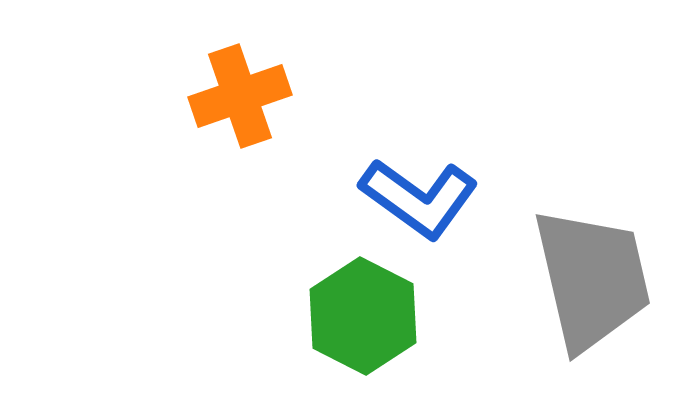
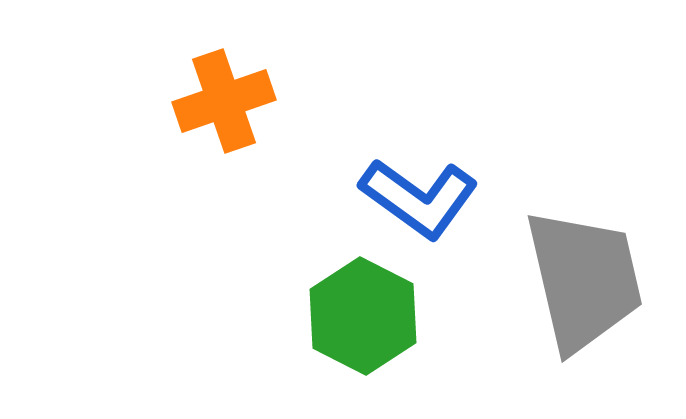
orange cross: moved 16 px left, 5 px down
gray trapezoid: moved 8 px left, 1 px down
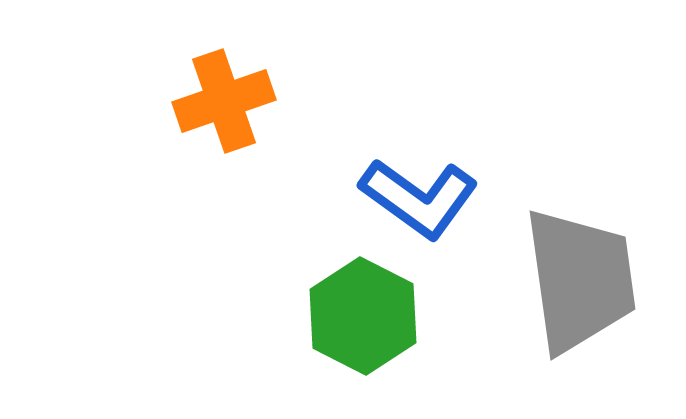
gray trapezoid: moved 4 px left; rotated 5 degrees clockwise
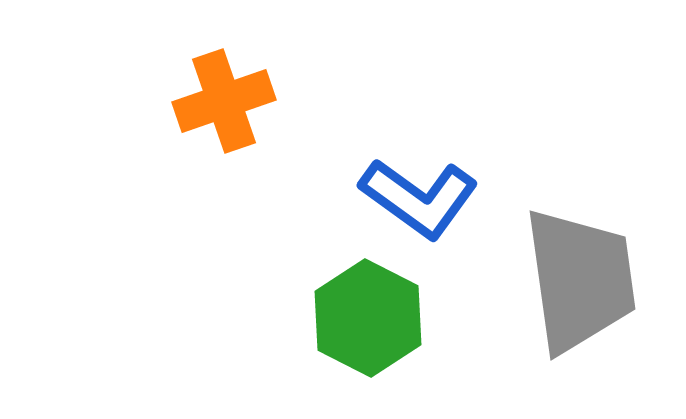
green hexagon: moved 5 px right, 2 px down
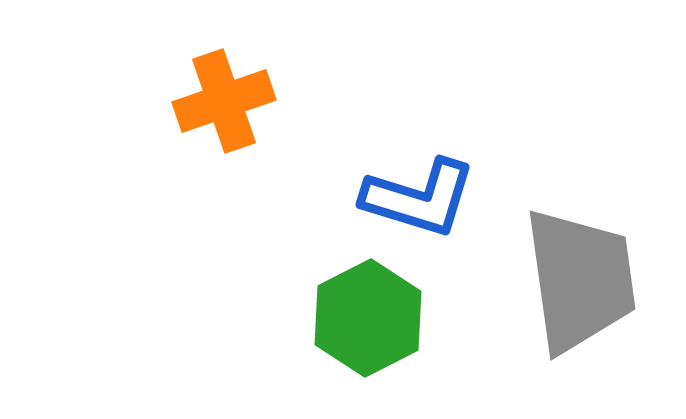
blue L-shape: rotated 19 degrees counterclockwise
green hexagon: rotated 6 degrees clockwise
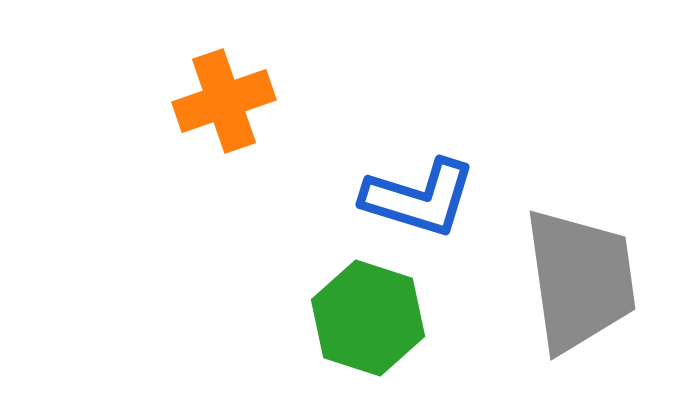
green hexagon: rotated 15 degrees counterclockwise
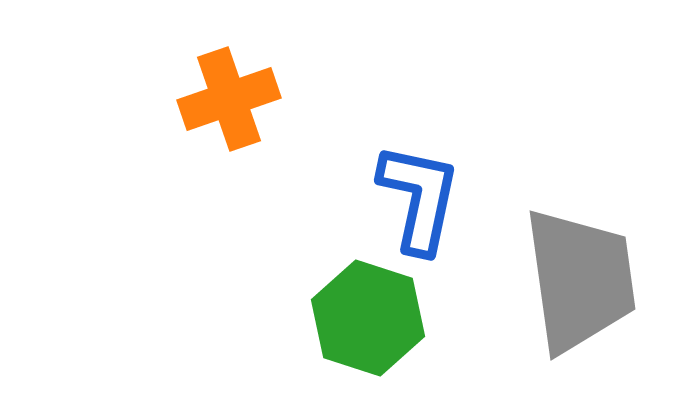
orange cross: moved 5 px right, 2 px up
blue L-shape: rotated 95 degrees counterclockwise
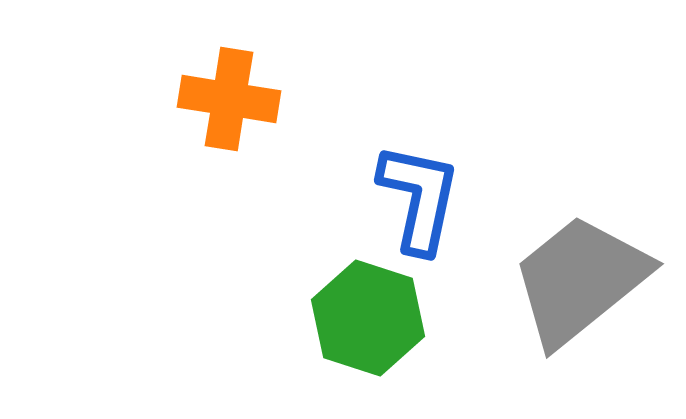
orange cross: rotated 28 degrees clockwise
gray trapezoid: rotated 121 degrees counterclockwise
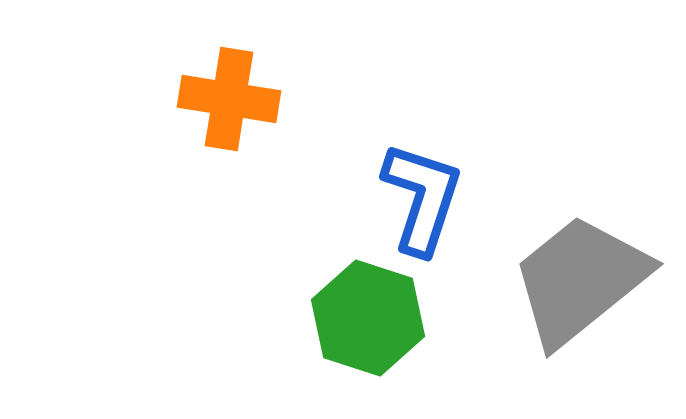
blue L-shape: moved 3 px right; rotated 6 degrees clockwise
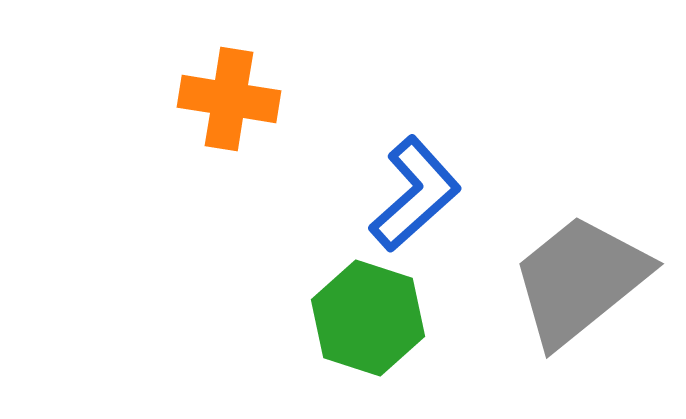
blue L-shape: moved 7 px left, 4 px up; rotated 30 degrees clockwise
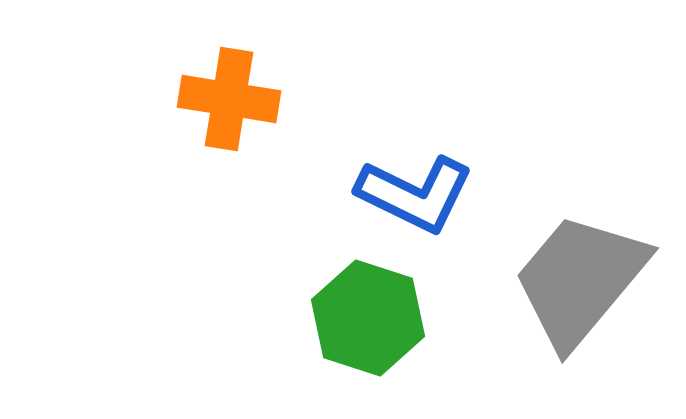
blue L-shape: rotated 68 degrees clockwise
gray trapezoid: rotated 11 degrees counterclockwise
